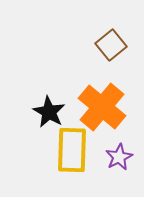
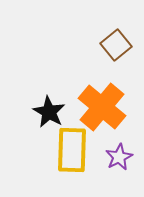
brown square: moved 5 px right
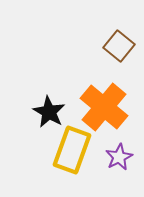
brown square: moved 3 px right, 1 px down; rotated 12 degrees counterclockwise
orange cross: moved 2 px right
yellow rectangle: rotated 18 degrees clockwise
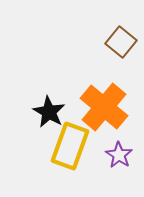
brown square: moved 2 px right, 4 px up
yellow rectangle: moved 2 px left, 4 px up
purple star: moved 2 px up; rotated 12 degrees counterclockwise
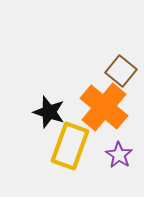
brown square: moved 29 px down
black star: rotated 12 degrees counterclockwise
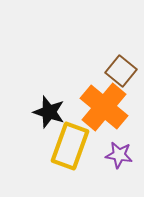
purple star: rotated 24 degrees counterclockwise
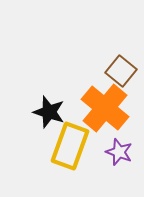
orange cross: moved 1 px right, 1 px down
purple star: moved 3 px up; rotated 12 degrees clockwise
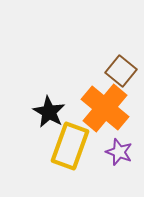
black star: rotated 12 degrees clockwise
